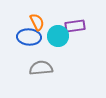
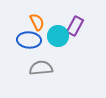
purple rectangle: rotated 54 degrees counterclockwise
blue ellipse: moved 3 px down
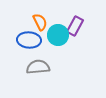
orange semicircle: moved 3 px right
cyan circle: moved 1 px up
gray semicircle: moved 3 px left, 1 px up
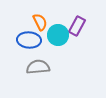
purple rectangle: moved 2 px right
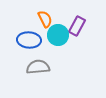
orange semicircle: moved 5 px right, 3 px up
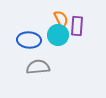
orange semicircle: moved 16 px right
purple rectangle: rotated 24 degrees counterclockwise
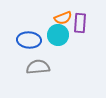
orange semicircle: moved 2 px right, 1 px up; rotated 96 degrees clockwise
purple rectangle: moved 3 px right, 3 px up
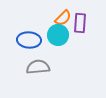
orange semicircle: rotated 24 degrees counterclockwise
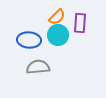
orange semicircle: moved 6 px left, 1 px up
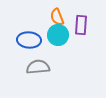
orange semicircle: rotated 114 degrees clockwise
purple rectangle: moved 1 px right, 2 px down
